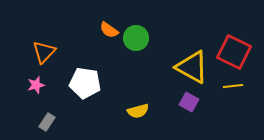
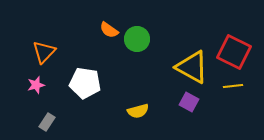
green circle: moved 1 px right, 1 px down
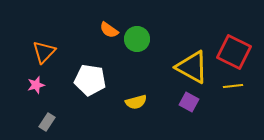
white pentagon: moved 5 px right, 3 px up
yellow semicircle: moved 2 px left, 9 px up
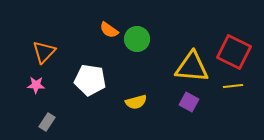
yellow triangle: rotated 24 degrees counterclockwise
pink star: rotated 18 degrees clockwise
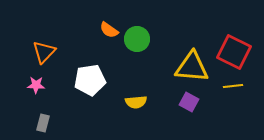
white pentagon: rotated 16 degrees counterclockwise
yellow semicircle: rotated 10 degrees clockwise
gray rectangle: moved 4 px left, 1 px down; rotated 18 degrees counterclockwise
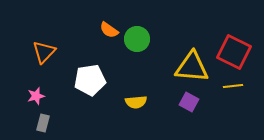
pink star: moved 11 px down; rotated 18 degrees counterclockwise
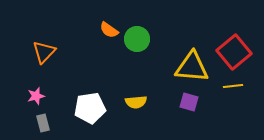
red square: rotated 24 degrees clockwise
white pentagon: moved 28 px down
purple square: rotated 12 degrees counterclockwise
gray rectangle: rotated 30 degrees counterclockwise
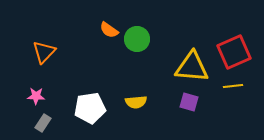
red square: rotated 16 degrees clockwise
pink star: rotated 18 degrees clockwise
gray rectangle: rotated 48 degrees clockwise
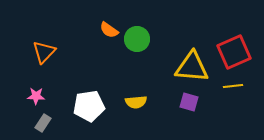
white pentagon: moved 1 px left, 2 px up
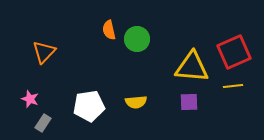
orange semicircle: rotated 42 degrees clockwise
pink star: moved 6 px left, 3 px down; rotated 18 degrees clockwise
purple square: rotated 18 degrees counterclockwise
